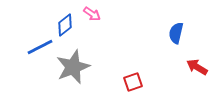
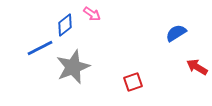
blue semicircle: rotated 45 degrees clockwise
blue line: moved 1 px down
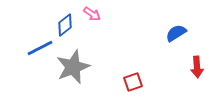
red arrow: rotated 125 degrees counterclockwise
